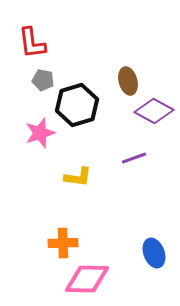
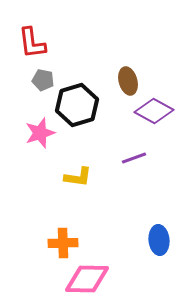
blue ellipse: moved 5 px right, 13 px up; rotated 16 degrees clockwise
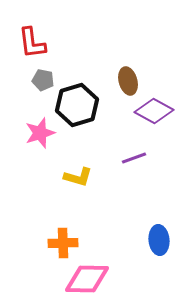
yellow L-shape: rotated 8 degrees clockwise
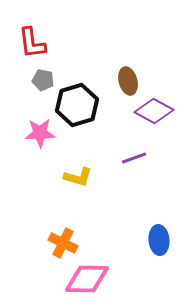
pink star: rotated 16 degrees clockwise
orange cross: rotated 28 degrees clockwise
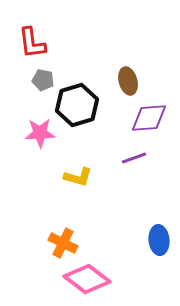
purple diamond: moved 5 px left, 7 px down; rotated 33 degrees counterclockwise
pink diamond: rotated 36 degrees clockwise
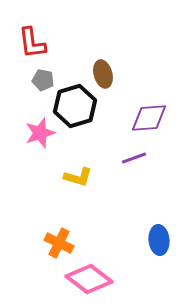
brown ellipse: moved 25 px left, 7 px up
black hexagon: moved 2 px left, 1 px down
pink star: rotated 16 degrees counterclockwise
orange cross: moved 4 px left
pink diamond: moved 2 px right
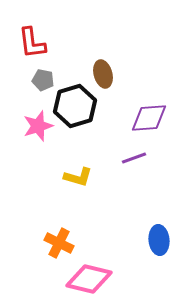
pink star: moved 2 px left, 7 px up
pink diamond: rotated 24 degrees counterclockwise
